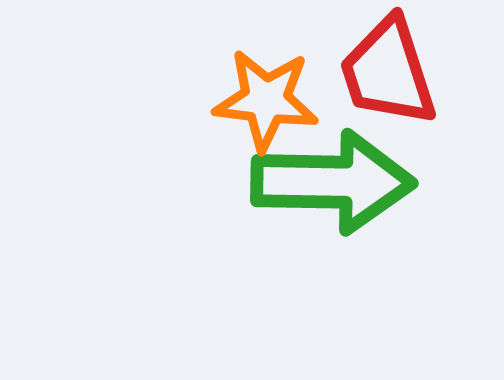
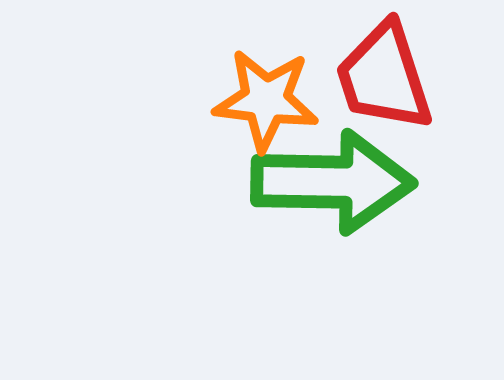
red trapezoid: moved 4 px left, 5 px down
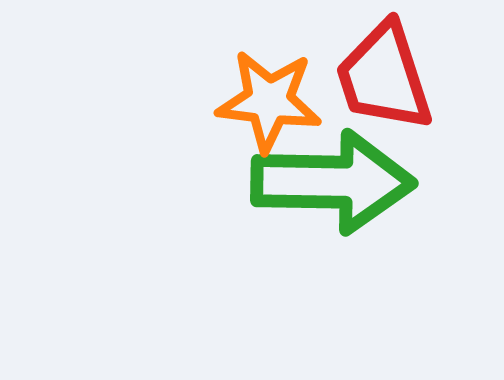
orange star: moved 3 px right, 1 px down
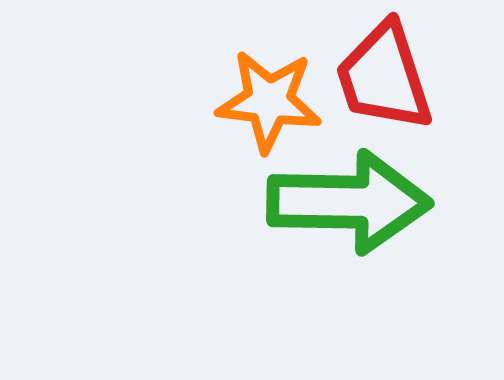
green arrow: moved 16 px right, 20 px down
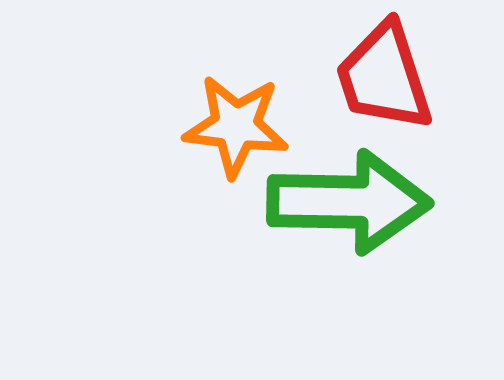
orange star: moved 33 px left, 25 px down
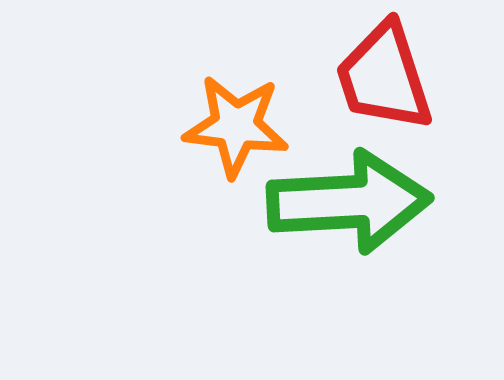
green arrow: rotated 4 degrees counterclockwise
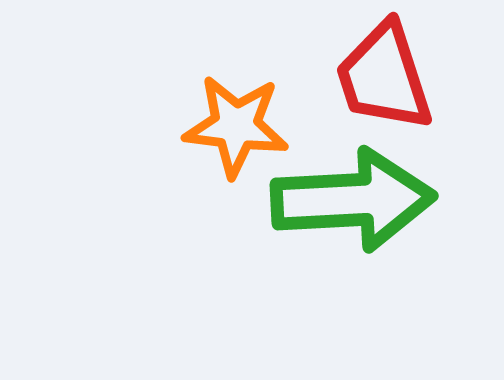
green arrow: moved 4 px right, 2 px up
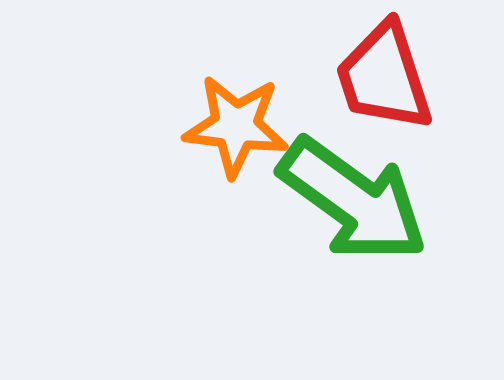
green arrow: rotated 39 degrees clockwise
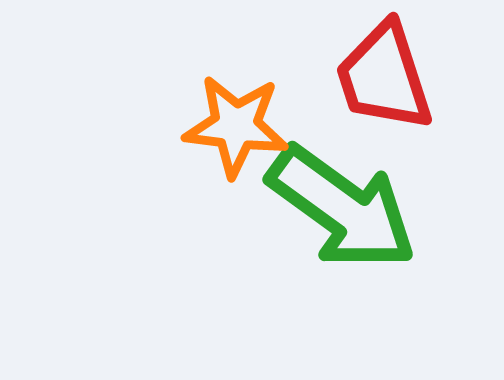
green arrow: moved 11 px left, 8 px down
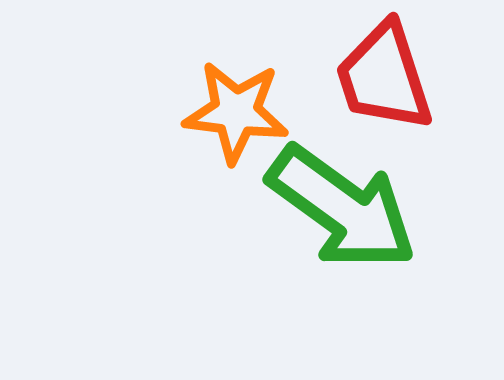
orange star: moved 14 px up
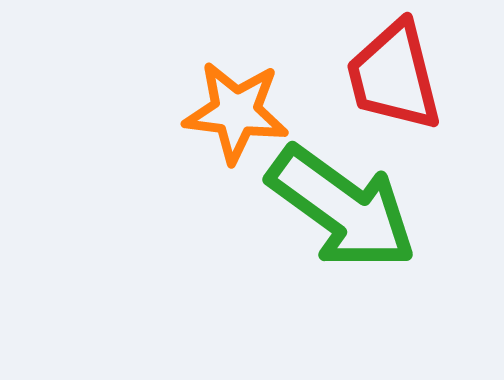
red trapezoid: moved 10 px right, 1 px up; rotated 4 degrees clockwise
